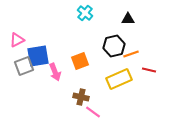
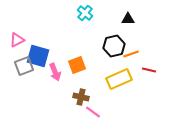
blue square: rotated 25 degrees clockwise
orange square: moved 3 px left, 4 px down
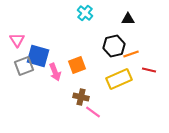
pink triangle: rotated 35 degrees counterclockwise
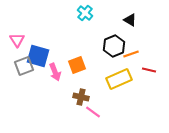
black triangle: moved 2 px right, 1 px down; rotated 32 degrees clockwise
black hexagon: rotated 10 degrees counterclockwise
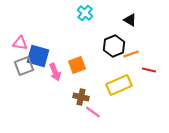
pink triangle: moved 3 px right, 3 px down; rotated 49 degrees counterclockwise
yellow rectangle: moved 6 px down
